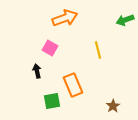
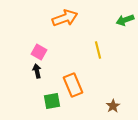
pink square: moved 11 px left, 4 px down
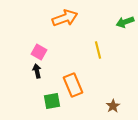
green arrow: moved 2 px down
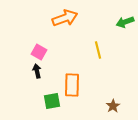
orange rectangle: moved 1 px left; rotated 25 degrees clockwise
